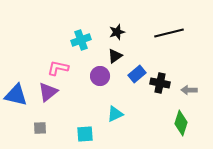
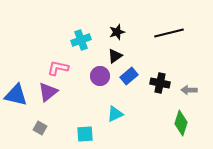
blue rectangle: moved 8 px left, 2 px down
gray square: rotated 32 degrees clockwise
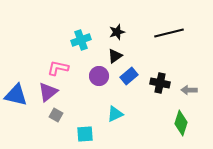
purple circle: moved 1 px left
gray square: moved 16 px right, 13 px up
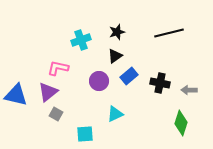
purple circle: moved 5 px down
gray square: moved 1 px up
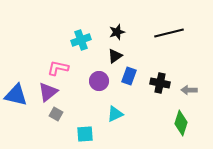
blue rectangle: rotated 30 degrees counterclockwise
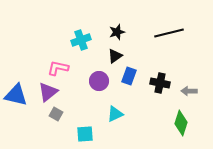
gray arrow: moved 1 px down
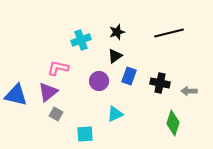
green diamond: moved 8 px left
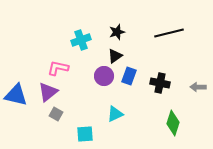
purple circle: moved 5 px right, 5 px up
gray arrow: moved 9 px right, 4 px up
